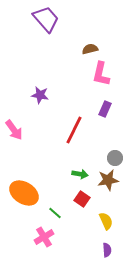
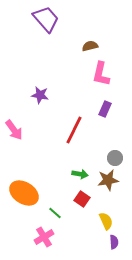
brown semicircle: moved 3 px up
purple semicircle: moved 7 px right, 8 px up
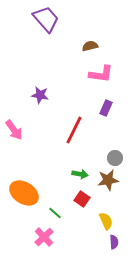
pink L-shape: rotated 95 degrees counterclockwise
purple rectangle: moved 1 px right, 1 px up
pink cross: rotated 12 degrees counterclockwise
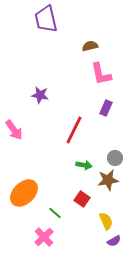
purple trapezoid: rotated 152 degrees counterclockwise
pink L-shape: rotated 70 degrees clockwise
green arrow: moved 4 px right, 9 px up
orange ellipse: rotated 76 degrees counterclockwise
purple semicircle: moved 1 px up; rotated 64 degrees clockwise
